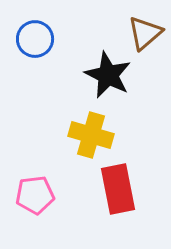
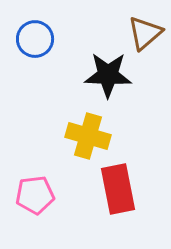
black star: rotated 24 degrees counterclockwise
yellow cross: moved 3 px left, 1 px down
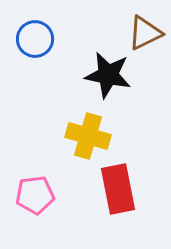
brown triangle: rotated 15 degrees clockwise
black star: rotated 9 degrees clockwise
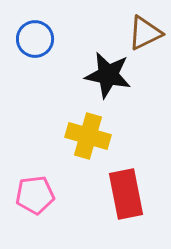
red rectangle: moved 8 px right, 5 px down
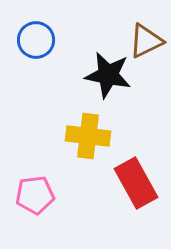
brown triangle: moved 1 px right, 8 px down
blue circle: moved 1 px right, 1 px down
yellow cross: rotated 9 degrees counterclockwise
red rectangle: moved 10 px right, 11 px up; rotated 18 degrees counterclockwise
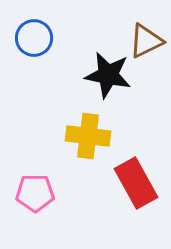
blue circle: moved 2 px left, 2 px up
pink pentagon: moved 2 px up; rotated 6 degrees clockwise
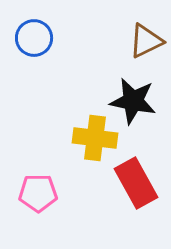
black star: moved 25 px right, 26 px down
yellow cross: moved 7 px right, 2 px down
pink pentagon: moved 3 px right
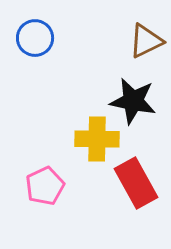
blue circle: moved 1 px right
yellow cross: moved 2 px right, 1 px down; rotated 6 degrees counterclockwise
pink pentagon: moved 7 px right, 7 px up; rotated 24 degrees counterclockwise
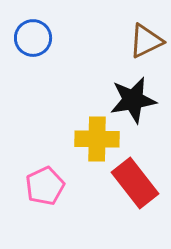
blue circle: moved 2 px left
black star: moved 1 px up; rotated 21 degrees counterclockwise
red rectangle: moved 1 px left; rotated 9 degrees counterclockwise
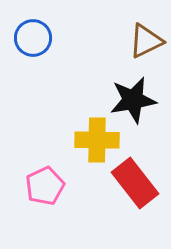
yellow cross: moved 1 px down
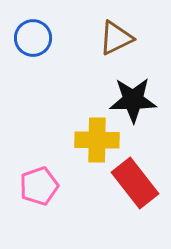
brown triangle: moved 30 px left, 3 px up
black star: rotated 9 degrees clockwise
pink pentagon: moved 6 px left; rotated 6 degrees clockwise
